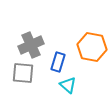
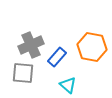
blue rectangle: moved 1 px left, 5 px up; rotated 24 degrees clockwise
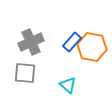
gray cross: moved 3 px up
blue rectangle: moved 15 px right, 15 px up
gray square: moved 2 px right
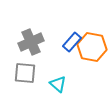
cyan triangle: moved 10 px left, 1 px up
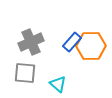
orange hexagon: moved 1 px left, 1 px up; rotated 12 degrees counterclockwise
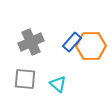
gray square: moved 6 px down
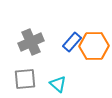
orange hexagon: moved 3 px right
gray square: rotated 10 degrees counterclockwise
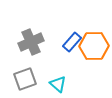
gray square: rotated 15 degrees counterclockwise
